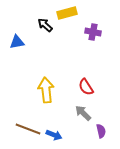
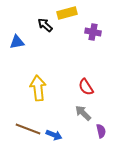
yellow arrow: moved 8 px left, 2 px up
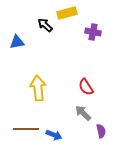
brown line: moved 2 px left; rotated 20 degrees counterclockwise
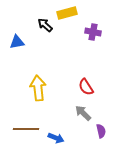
blue arrow: moved 2 px right, 3 px down
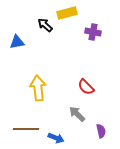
red semicircle: rotated 12 degrees counterclockwise
gray arrow: moved 6 px left, 1 px down
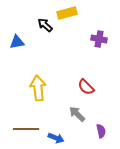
purple cross: moved 6 px right, 7 px down
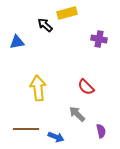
blue arrow: moved 1 px up
